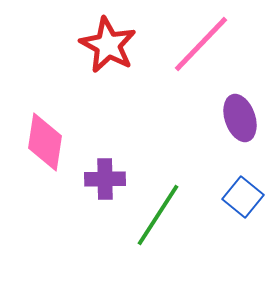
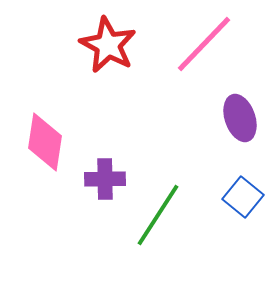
pink line: moved 3 px right
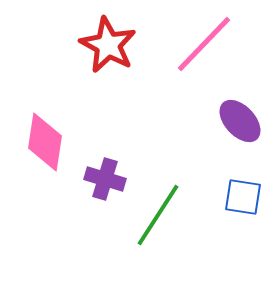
purple ellipse: moved 3 px down; rotated 24 degrees counterclockwise
purple cross: rotated 18 degrees clockwise
blue square: rotated 30 degrees counterclockwise
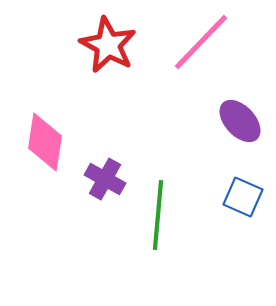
pink line: moved 3 px left, 2 px up
purple cross: rotated 12 degrees clockwise
blue square: rotated 15 degrees clockwise
green line: rotated 28 degrees counterclockwise
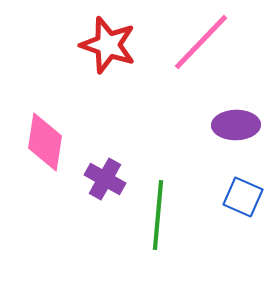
red star: rotated 10 degrees counterclockwise
purple ellipse: moved 4 px left, 4 px down; rotated 48 degrees counterclockwise
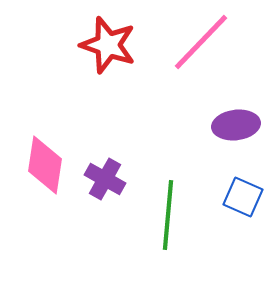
purple ellipse: rotated 6 degrees counterclockwise
pink diamond: moved 23 px down
green line: moved 10 px right
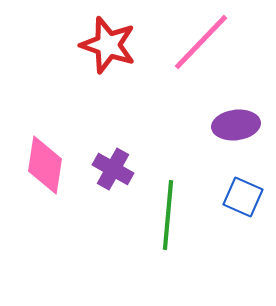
purple cross: moved 8 px right, 10 px up
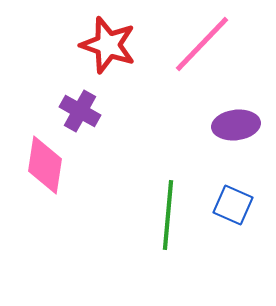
pink line: moved 1 px right, 2 px down
purple cross: moved 33 px left, 58 px up
blue square: moved 10 px left, 8 px down
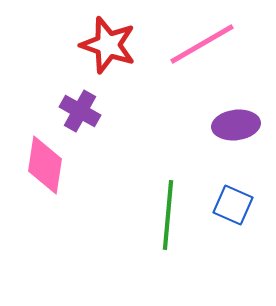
pink line: rotated 16 degrees clockwise
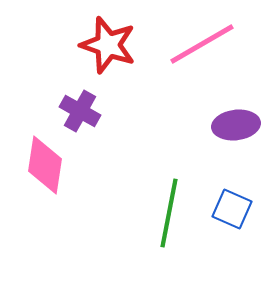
blue square: moved 1 px left, 4 px down
green line: moved 1 px right, 2 px up; rotated 6 degrees clockwise
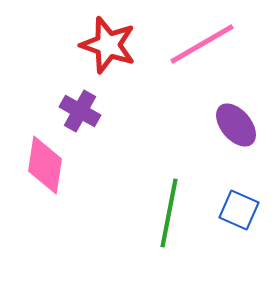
purple ellipse: rotated 57 degrees clockwise
blue square: moved 7 px right, 1 px down
